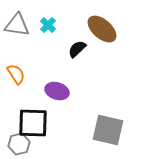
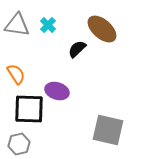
black square: moved 4 px left, 14 px up
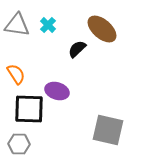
gray hexagon: rotated 15 degrees clockwise
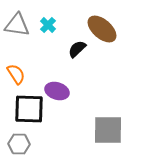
gray square: rotated 12 degrees counterclockwise
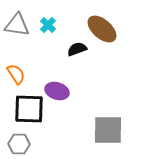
black semicircle: rotated 24 degrees clockwise
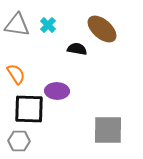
black semicircle: rotated 30 degrees clockwise
purple ellipse: rotated 15 degrees counterclockwise
gray hexagon: moved 3 px up
